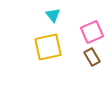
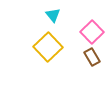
pink square: rotated 20 degrees counterclockwise
yellow square: rotated 32 degrees counterclockwise
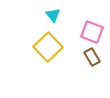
pink square: rotated 25 degrees counterclockwise
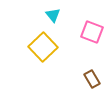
yellow square: moved 5 px left
brown rectangle: moved 22 px down
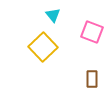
brown rectangle: rotated 30 degrees clockwise
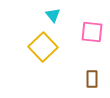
pink square: rotated 15 degrees counterclockwise
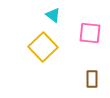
cyan triangle: rotated 14 degrees counterclockwise
pink square: moved 2 px left, 1 px down
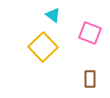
pink square: rotated 15 degrees clockwise
brown rectangle: moved 2 px left
